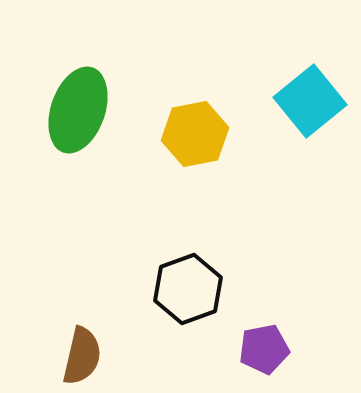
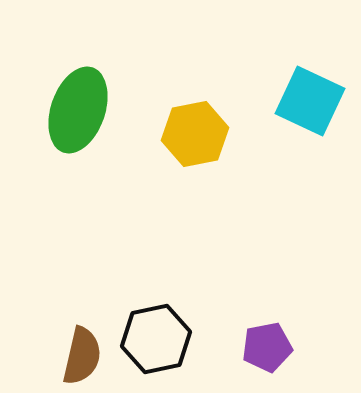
cyan square: rotated 26 degrees counterclockwise
black hexagon: moved 32 px left, 50 px down; rotated 8 degrees clockwise
purple pentagon: moved 3 px right, 2 px up
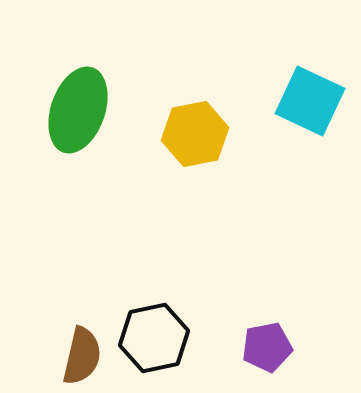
black hexagon: moved 2 px left, 1 px up
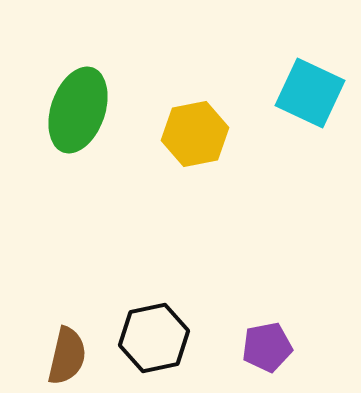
cyan square: moved 8 px up
brown semicircle: moved 15 px left
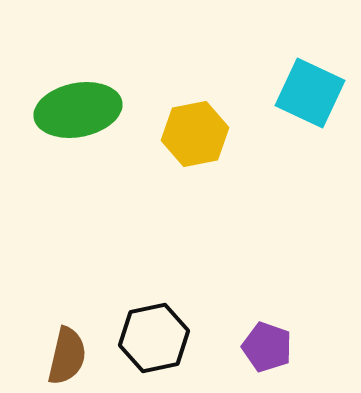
green ellipse: rotated 60 degrees clockwise
purple pentagon: rotated 30 degrees clockwise
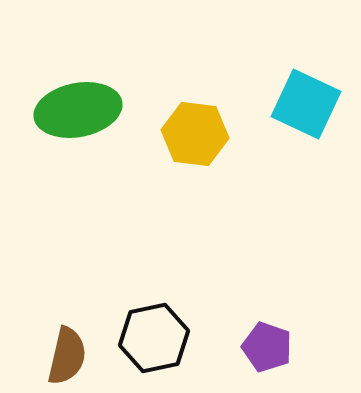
cyan square: moved 4 px left, 11 px down
yellow hexagon: rotated 18 degrees clockwise
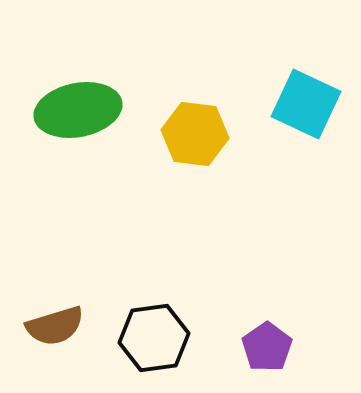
black hexagon: rotated 4 degrees clockwise
purple pentagon: rotated 18 degrees clockwise
brown semicircle: moved 12 px left, 30 px up; rotated 60 degrees clockwise
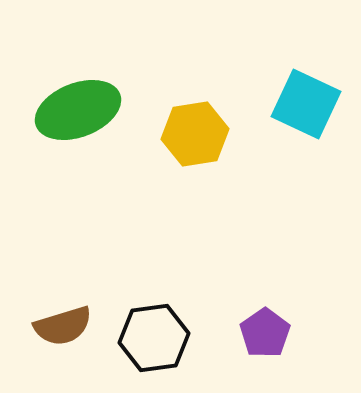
green ellipse: rotated 10 degrees counterclockwise
yellow hexagon: rotated 16 degrees counterclockwise
brown semicircle: moved 8 px right
purple pentagon: moved 2 px left, 14 px up
